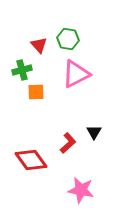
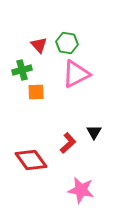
green hexagon: moved 1 px left, 4 px down
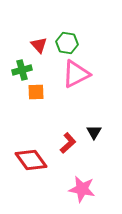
pink star: moved 1 px right, 1 px up
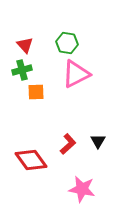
red triangle: moved 14 px left
black triangle: moved 4 px right, 9 px down
red L-shape: moved 1 px down
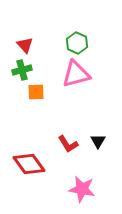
green hexagon: moved 10 px right; rotated 15 degrees clockwise
pink triangle: rotated 12 degrees clockwise
red L-shape: rotated 100 degrees clockwise
red diamond: moved 2 px left, 4 px down
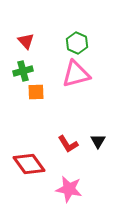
red triangle: moved 1 px right, 4 px up
green cross: moved 1 px right, 1 px down
pink star: moved 13 px left
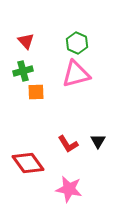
red diamond: moved 1 px left, 1 px up
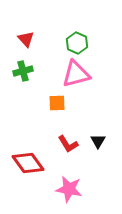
red triangle: moved 2 px up
orange square: moved 21 px right, 11 px down
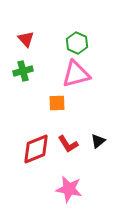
black triangle: rotated 21 degrees clockwise
red diamond: moved 8 px right, 14 px up; rotated 76 degrees counterclockwise
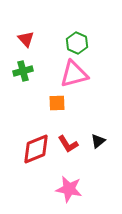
pink triangle: moved 2 px left
